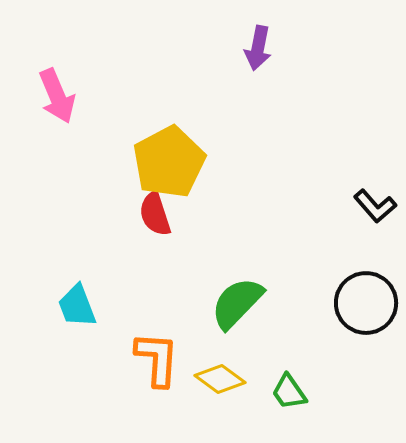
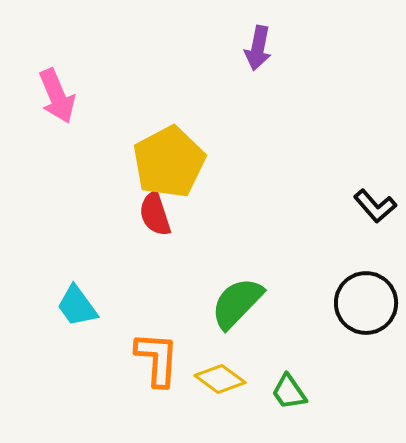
cyan trapezoid: rotated 15 degrees counterclockwise
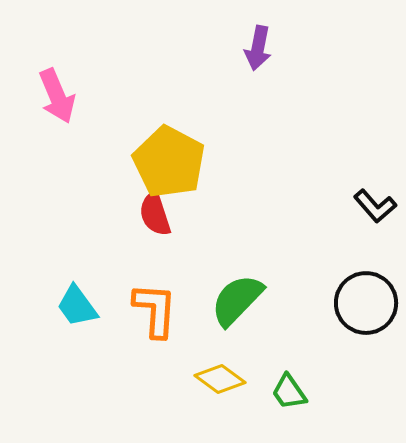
yellow pentagon: rotated 16 degrees counterclockwise
green semicircle: moved 3 px up
orange L-shape: moved 2 px left, 49 px up
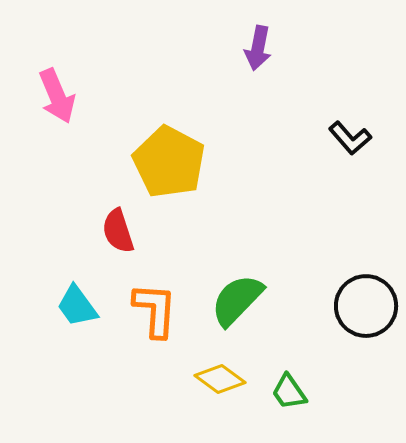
black L-shape: moved 25 px left, 68 px up
red semicircle: moved 37 px left, 17 px down
black circle: moved 3 px down
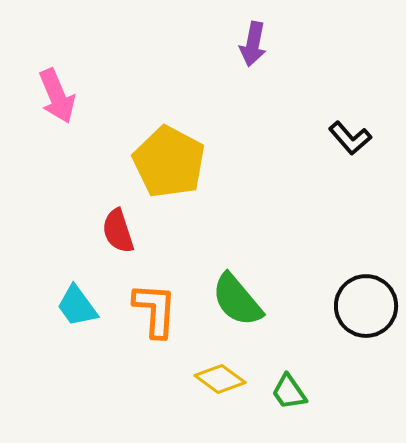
purple arrow: moved 5 px left, 4 px up
green semicircle: rotated 84 degrees counterclockwise
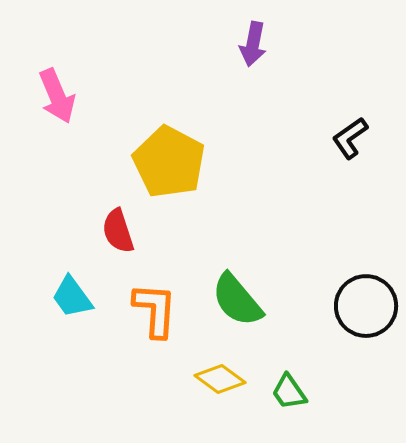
black L-shape: rotated 96 degrees clockwise
cyan trapezoid: moved 5 px left, 9 px up
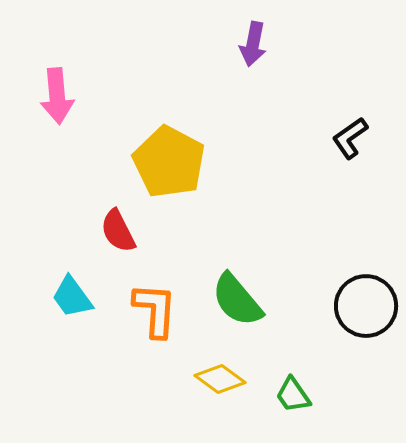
pink arrow: rotated 18 degrees clockwise
red semicircle: rotated 9 degrees counterclockwise
green trapezoid: moved 4 px right, 3 px down
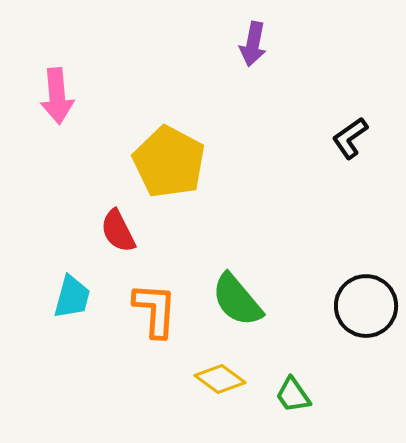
cyan trapezoid: rotated 129 degrees counterclockwise
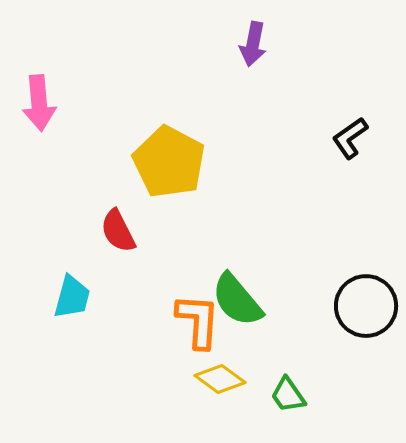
pink arrow: moved 18 px left, 7 px down
orange L-shape: moved 43 px right, 11 px down
green trapezoid: moved 5 px left
